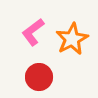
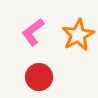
orange star: moved 6 px right, 4 px up
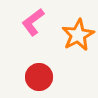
pink L-shape: moved 10 px up
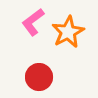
orange star: moved 10 px left, 3 px up
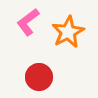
pink L-shape: moved 5 px left
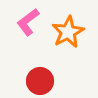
red circle: moved 1 px right, 4 px down
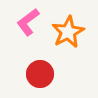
red circle: moved 7 px up
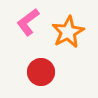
red circle: moved 1 px right, 2 px up
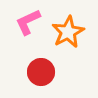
pink L-shape: rotated 12 degrees clockwise
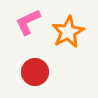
red circle: moved 6 px left
